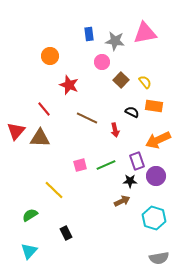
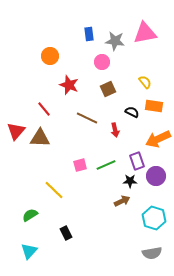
brown square: moved 13 px left, 9 px down; rotated 21 degrees clockwise
orange arrow: moved 1 px up
gray semicircle: moved 7 px left, 5 px up
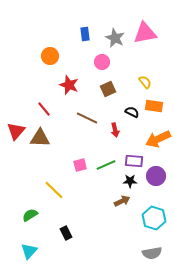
blue rectangle: moved 4 px left
gray star: moved 3 px up; rotated 18 degrees clockwise
purple rectangle: moved 3 px left; rotated 66 degrees counterclockwise
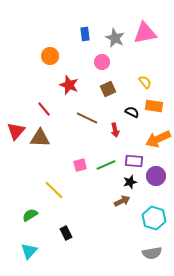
black star: moved 1 px down; rotated 16 degrees counterclockwise
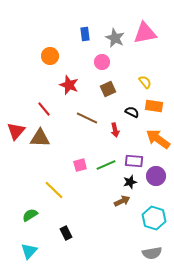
orange arrow: rotated 60 degrees clockwise
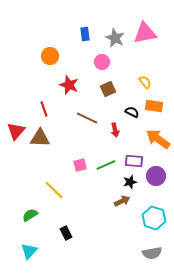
red line: rotated 21 degrees clockwise
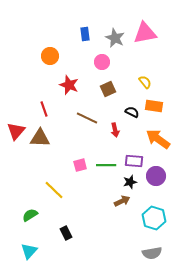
green line: rotated 24 degrees clockwise
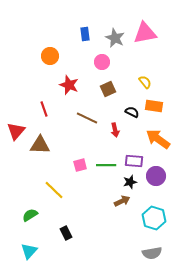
brown triangle: moved 7 px down
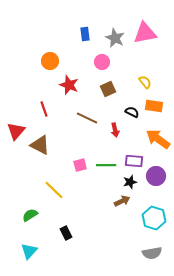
orange circle: moved 5 px down
brown triangle: rotated 25 degrees clockwise
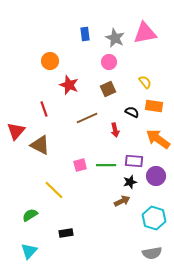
pink circle: moved 7 px right
brown line: rotated 50 degrees counterclockwise
black rectangle: rotated 72 degrees counterclockwise
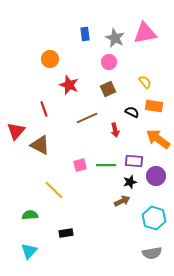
orange circle: moved 2 px up
green semicircle: rotated 28 degrees clockwise
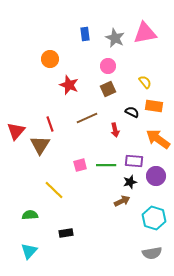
pink circle: moved 1 px left, 4 px down
red line: moved 6 px right, 15 px down
brown triangle: rotated 35 degrees clockwise
